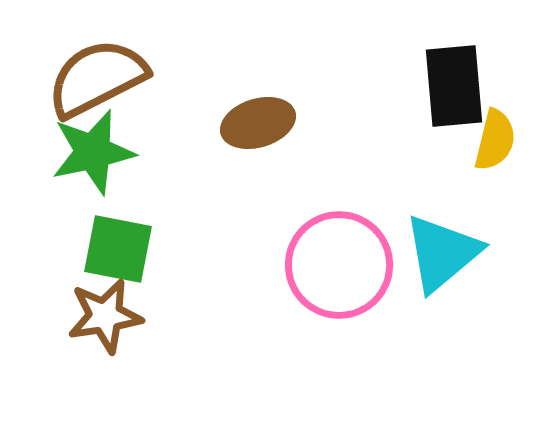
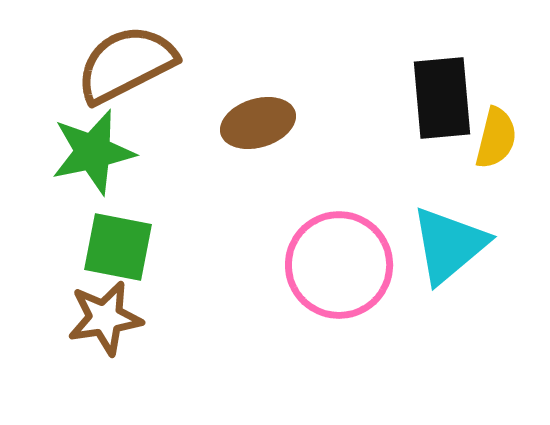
brown semicircle: moved 29 px right, 14 px up
black rectangle: moved 12 px left, 12 px down
yellow semicircle: moved 1 px right, 2 px up
green square: moved 2 px up
cyan triangle: moved 7 px right, 8 px up
brown star: moved 2 px down
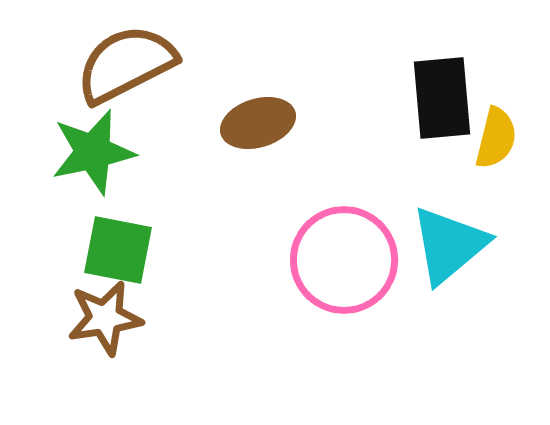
green square: moved 3 px down
pink circle: moved 5 px right, 5 px up
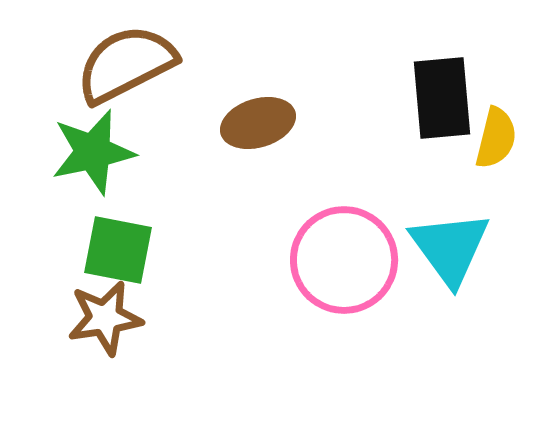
cyan triangle: moved 1 px right, 3 px down; rotated 26 degrees counterclockwise
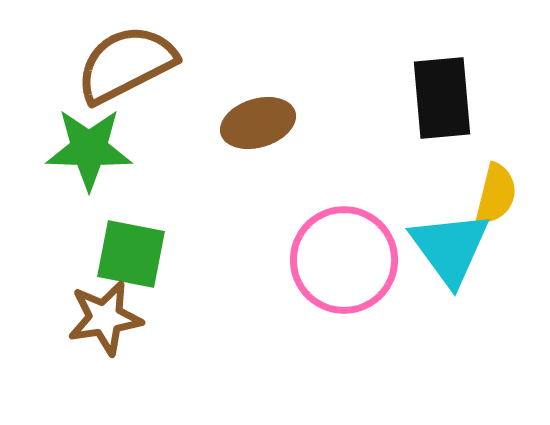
yellow semicircle: moved 56 px down
green star: moved 4 px left, 3 px up; rotated 14 degrees clockwise
green square: moved 13 px right, 4 px down
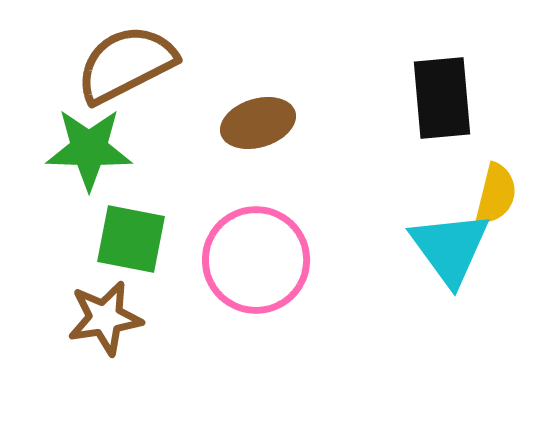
green square: moved 15 px up
pink circle: moved 88 px left
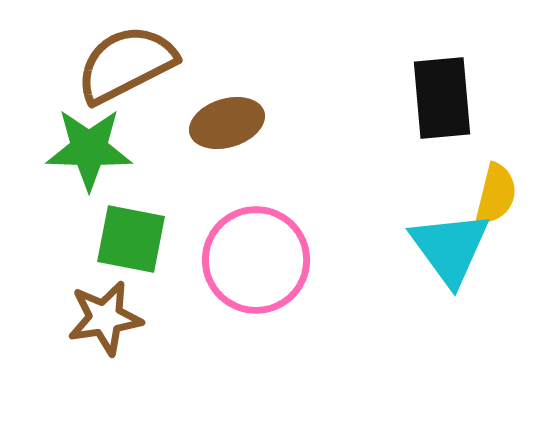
brown ellipse: moved 31 px left
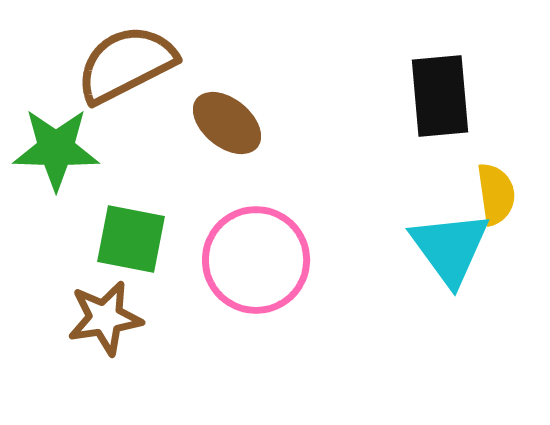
black rectangle: moved 2 px left, 2 px up
brown ellipse: rotated 56 degrees clockwise
green star: moved 33 px left
yellow semicircle: rotated 22 degrees counterclockwise
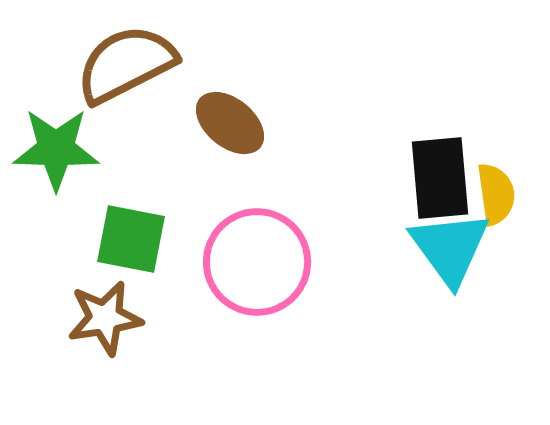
black rectangle: moved 82 px down
brown ellipse: moved 3 px right
pink circle: moved 1 px right, 2 px down
